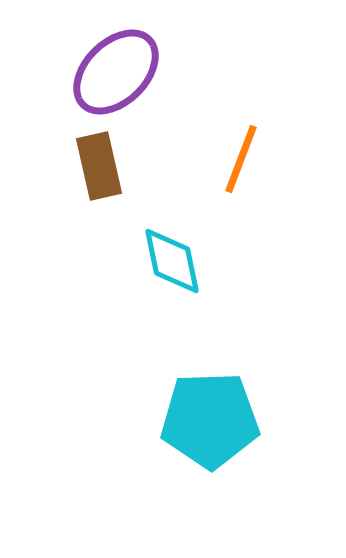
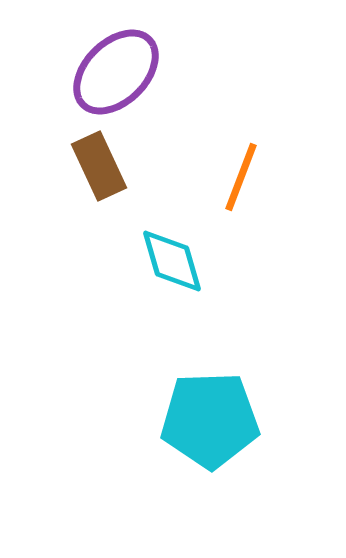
orange line: moved 18 px down
brown rectangle: rotated 12 degrees counterclockwise
cyan diamond: rotated 4 degrees counterclockwise
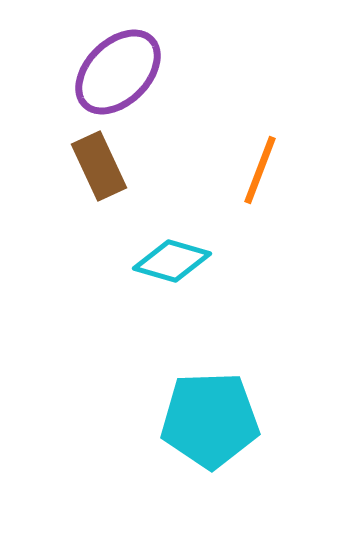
purple ellipse: moved 2 px right
orange line: moved 19 px right, 7 px up
cyan diamond: rotated 58 degrees counterclockwise
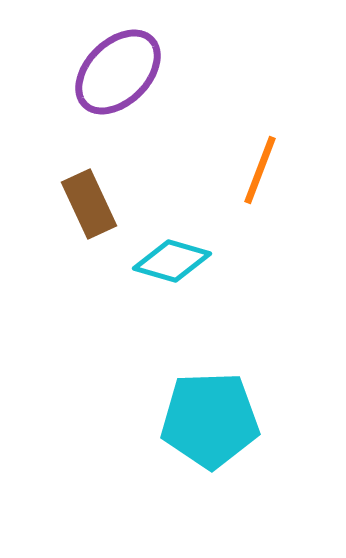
brown rectangle: moved 10 px left, 38 px down
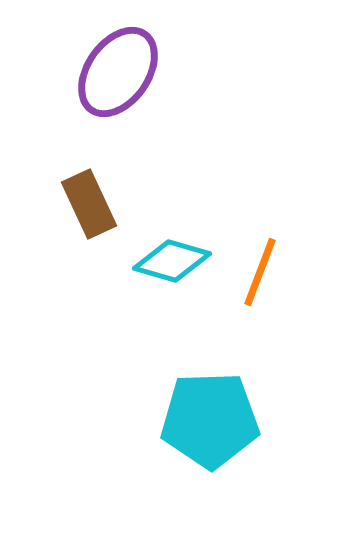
purple ellipse: rotated 10 degrees counterclockwise
orange line: moved 102 px down
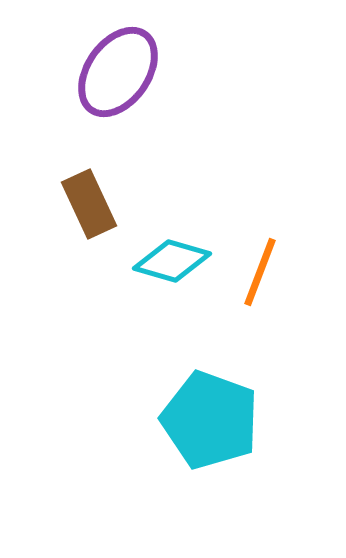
cyan pentagon: rotated 22 degrees clockwise
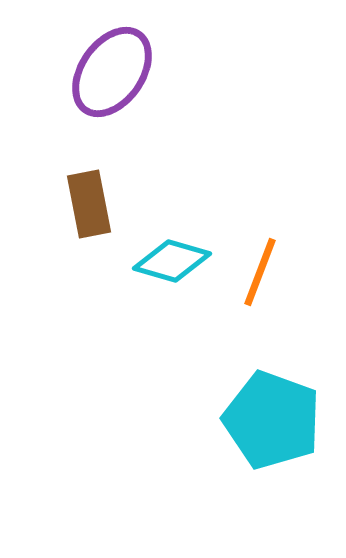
purple ellipse: moved 6 px left
brown rectangle: rotated 14 degrees clockwise
cyan pentagon: moved 62 px right
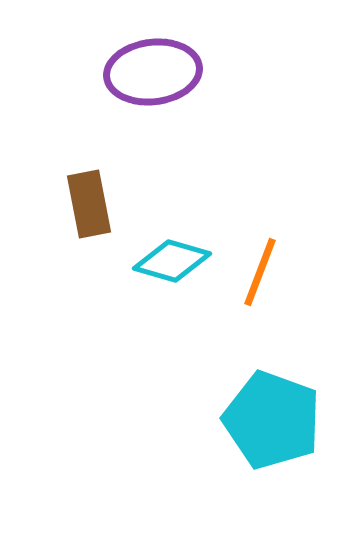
purple ellipse: moved 41 px right; rotated 48 degrees clockwise
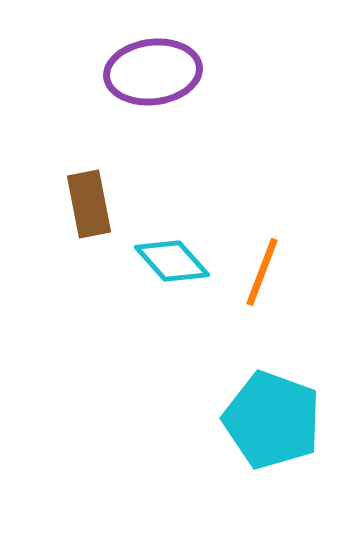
cyan diamond: rotated 32 degrees clockwise
orange line: moved 2 px right
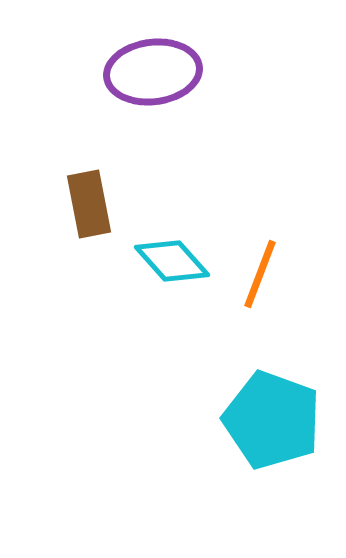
orange line: moved 2 px left, 2 px down
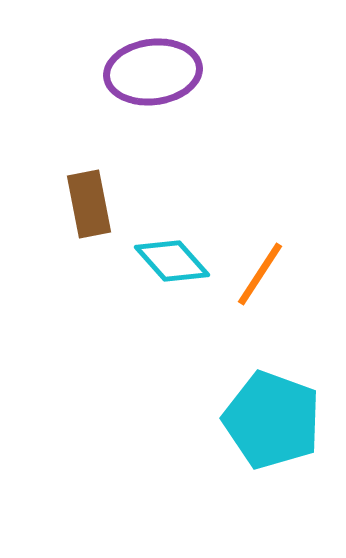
orange line: rotated 12 degrees clockwise
